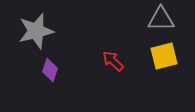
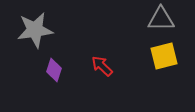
gray star: moved 1 px left, 1 px up; rotated 6 degrees clockwise
red arrow: moved 11 px left, 5 px down
purple diamond: moved 4 px right
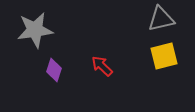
gray triangle: rotated 12 degrees counterclockwise
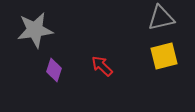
gray triangle: moved 1 px up
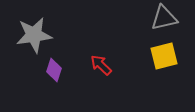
gray triangle: moved 3 px right
gray star: moved 1 px left, 5 px down
red arrow: moved 1 px left, 1 px up
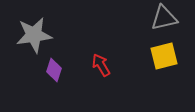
red arrow: rotated 15 degrees clockwise
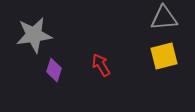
gray triangle: rotated 8 degrees clockwise
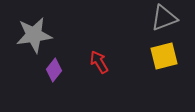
gray triangle: rotated 16 degrees counterclockwise
red arrow: moved 2 px left, 3 px up
purple diamond: rotated 20 degrees clockwise
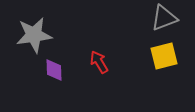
purple diamond: rotated 40 degrees counterclockwise
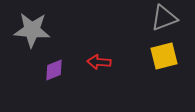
gray star: moved 2 px left, 5 px up; rotated 12 degrees clockwise
red arrow: rotated 55 degrees counterclockwise
purple diamond: rotated 70 degrees clockwise
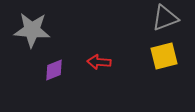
gray triangle: moved 1 px right
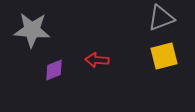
gray triangle: moved 4 px left
red arrow: moved 2 px left, 2 px up
